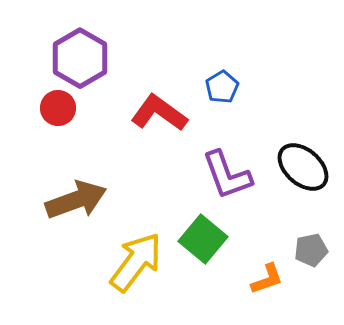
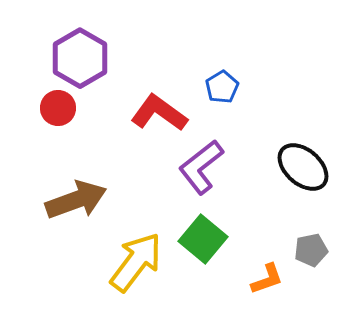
purple L-shape: moved 26 px left, 8 px up; rotated 72 degrees clockwise
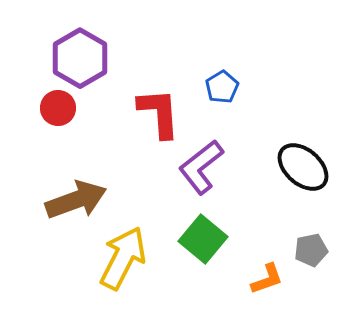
red L-shape: rotated 50 degrees clockwise
yellow arrow: moved 13 px left, 4 px up; rotated 10 degrees counterclockwise
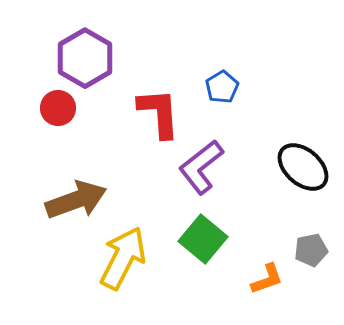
purple hexagon: moved 5 px right
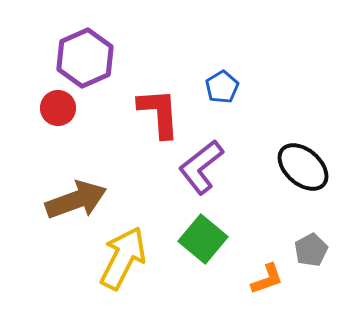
purple hexagon: rotated 6 degrees clockwise
gray pentagon: rotated 16 degrees counterclockwise
